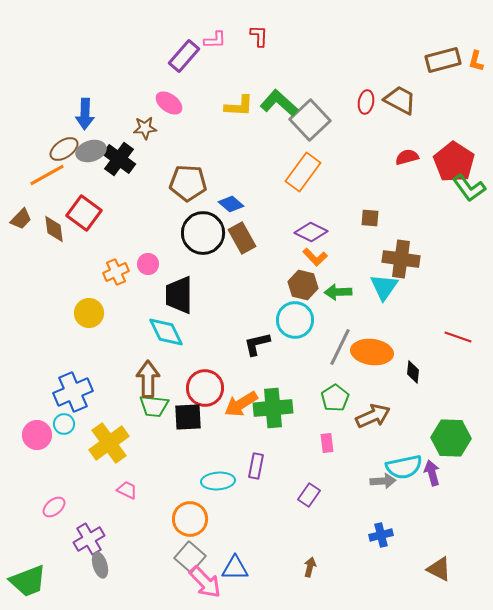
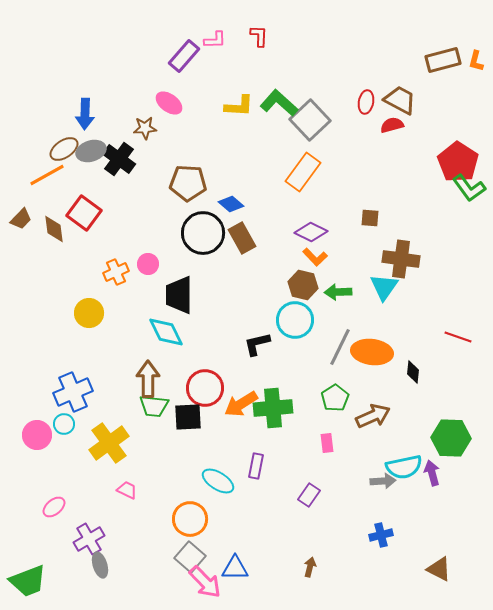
red semicircle at (407, 157): moved 15 px left, 32 px up
red pentagon at (454, 162): moved 4 px right
cyan ellipse at (218, 481): rotated 36 degrees clockwise
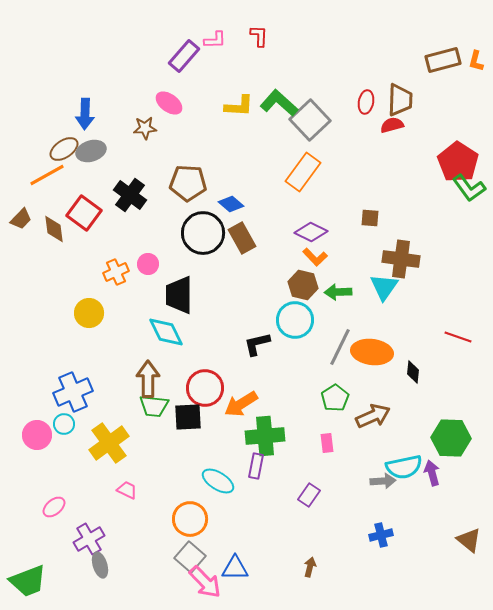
brown trapezoid at (400, 100): rotated 64 degrees clockwise
black cross at (119, 159): moved 11 px right, 36 px down
green cross at (273, 408): moved 8 px left, 28 px down
brown triangle at (439, 569): moved 30 px right, 29 px up; rotated 12 degrees clockwise
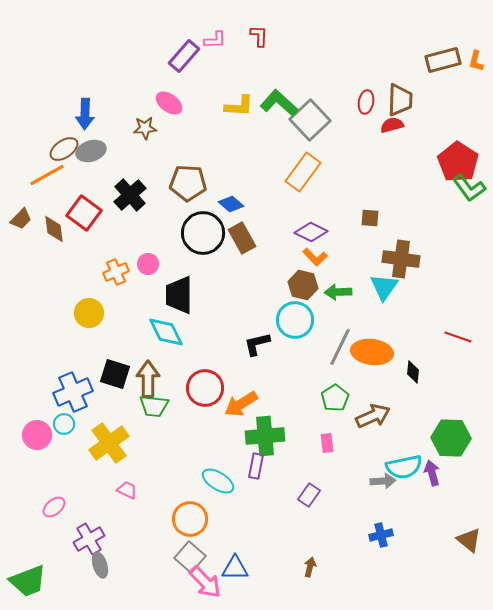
black cross at (130, 195): rotated 12 degrees clockwise
black square at (188, 417): moved 73 px left, 43 px up; rotated 20 degrees clockwise
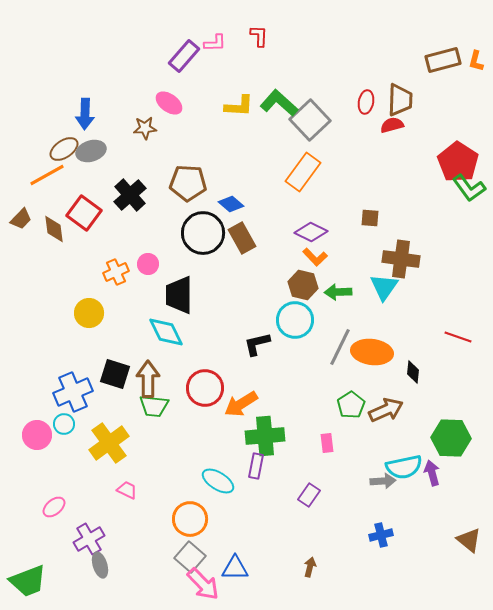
pink L-shape at (215, 40): moved 3 px down
green pentagon at (335, 398): moved 16 px right, 7 px down
brown arrow at (373, 416): moved 13 px right, 6 px up
pink arrow at (205, 582): moved 2 px left, 2 px down
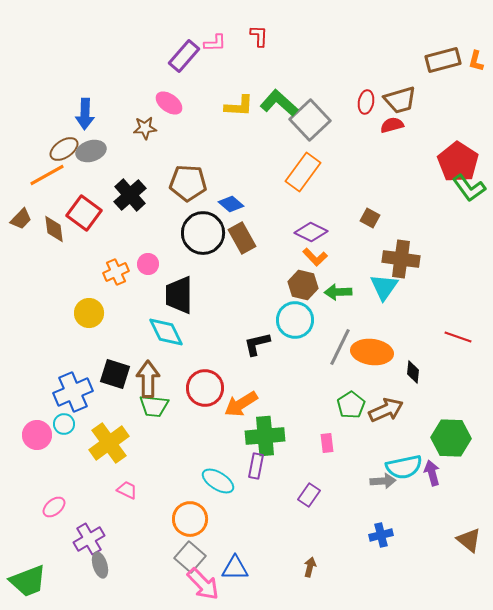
brown trapezoid at (400, 100): rotated 72 degrees clockwise
brown square at (370, 218): rotated 24 degrees clockwise
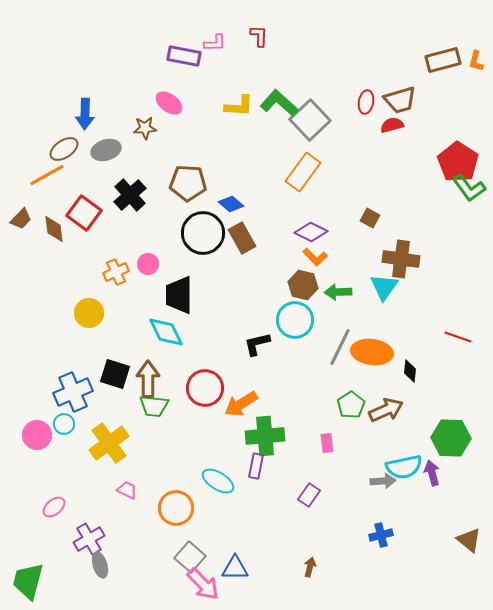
purple rectangle at (184, 56): rotated 60 degrees clockwise
gray ellipse at (91, 151): moved 15 px right, 1 px up
black diamond at (413, 372): moved 3 px left, 1 px up
orange circle at (190, 519): moved 14 px left, 11 px up
green trapezoid at (28, 581): rotated 126 degrees clockwise
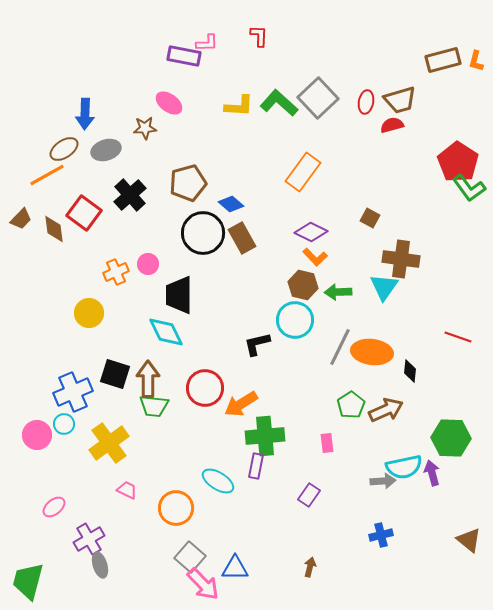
pink L-shape at (215, 43): moved 8 px left
gray square at (310, 120): moved 8 px right, 22 px up
brown pentagon at (188, 183): rotated 18 degrees counterclockwise
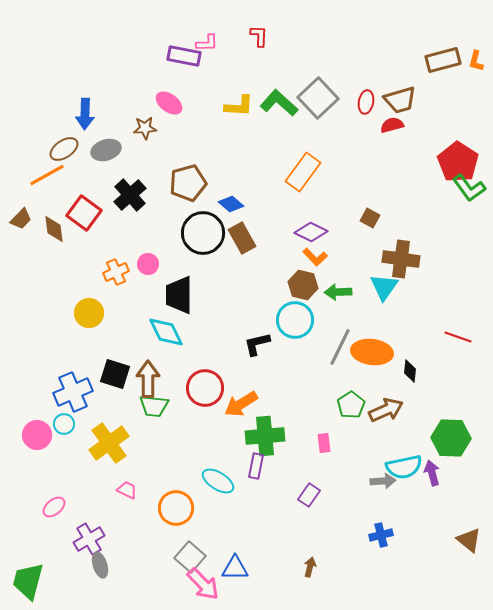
pink rectangle at (327, 443): moved 3 px left
